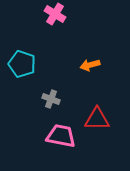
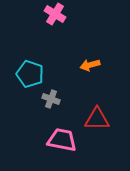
cyan pentagon: moved 8 px right, 10 px down
pink trapezoid: moved 1 px right, 4 px down
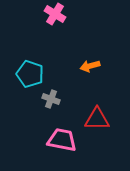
orange arrow: moved 1 px down
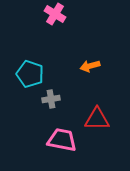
gray cross: rotated 30 degrees counterclockwise
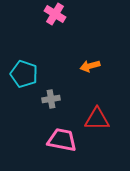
cyan pentagon: moved 6 px left
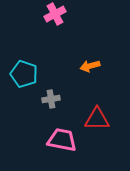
pink cross: rotated 30 degrees clockwise
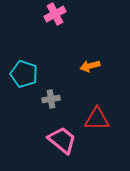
pink trapezoid: rotated 28 degrees clockwise
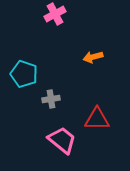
orange arrow: moved 3 px right, 9 px up
